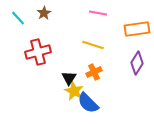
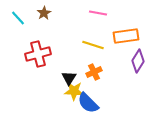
orange rectangle: moved 11 px left, 7 px down
red cross: moved 2 px down
purple diamond: moved 1 px right, 2 px up
yellow star: rotated 24 degrees counterclockwise
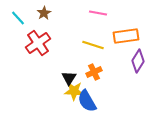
red cross: moved 11 px up; rotated 20 degrees counterclockwise
blue semicircle: moved 1 px left, 2 px up; rotated 15 degrees clockwise
